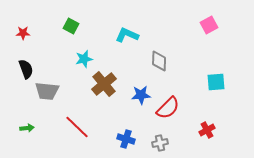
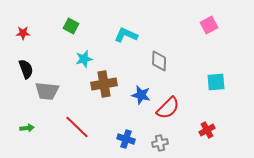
cyan L-shape: moved 1 px left
brown cross: rotated 30 degrees clockwise
blue star: rotated 18 degrees clockwise
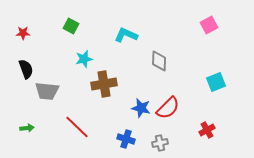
cyan square: rotated 18 degrees counterclockwise
blue star: moved 13 px down
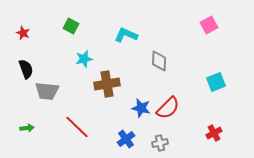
red star: rotated 24 degrees clockwise
brown cross: moved 3 px right
red cross: moved 7 px right, 3 px down
blue cross: rotated 36 degrees clockwise
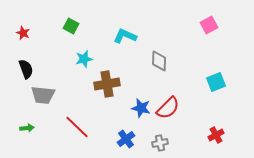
cyan L-shape: moved 1 px left, 1 px down
gray trapezoid: moved 4 px left, 4 px down
red cross: moved 2 px right, 2 px down
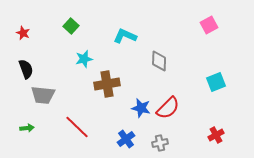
green square: rotated 14 degrees clockwise
